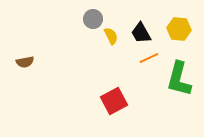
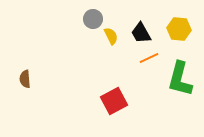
brown semicircle: moved 17 px down; rotated 96 degrees clockwise
green L-shape: moved 1 px right
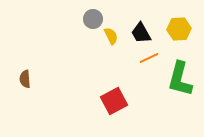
yellow hexagon: rotated 10 degrees counterclockwise
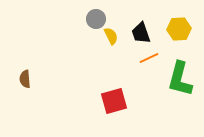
gray circle: moved 3 px right
black trapezoid: rotated 10 degrees clockwise
red square: rotated 12 degrees clockwise
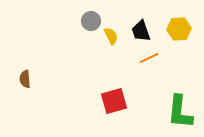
gray circle: moved 5 px left, 2 px down
black trapezoid: moved 2 px up
green L-shape: moved 33 px down; rotated 9 degrees counterclockwise
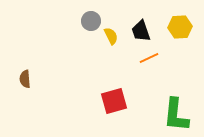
yellow hexagon: moved 1 px right, 2 px up
green L-shape: moved 4 px left, 3 px down
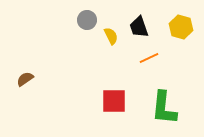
gray circle: moved 4 px left, 1 px up
yellow hexagon: moved 1 px right; rotated 20 degrees clockwise
black trapezoid: moved 2 px left, 4 px up
brown semicircle: rotated 60 degrees clockwise
red square: rotated 16 degrees clockwise
green L-shape: moved 12 px left, 7 px up
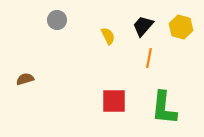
gray circle: moved 30 px left
black trapezoid: moved 4 px right, 1 px up; rotated 60 degrees clockwise
yellow semicircle: moved 3 px left
orange line: rotated 54 degrees counterclockwise
brown semicircle: rotated 18 degrees clockwise
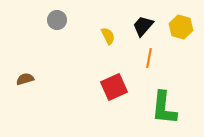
red square: moved 14 px up; rotated 24 degrees counterclockwise
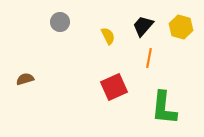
gray circle: moved 3 px right, 2 px down
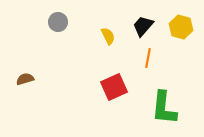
gray circle: moved 2 px left
orange line: moved 1 px left
